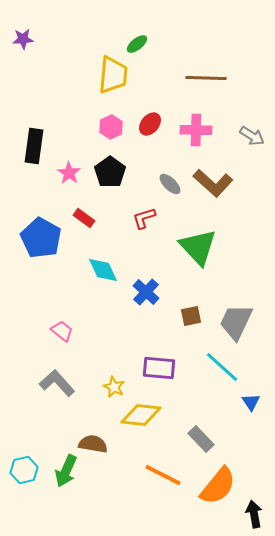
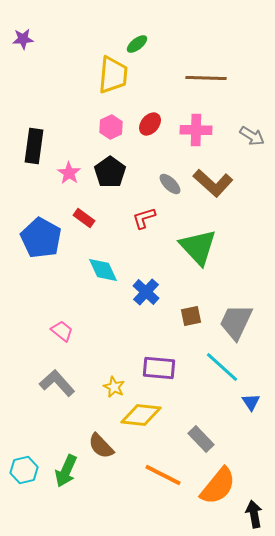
brown semicircle: moved 8 px right, 2 px down; rotated 144 degrees counterclockwise
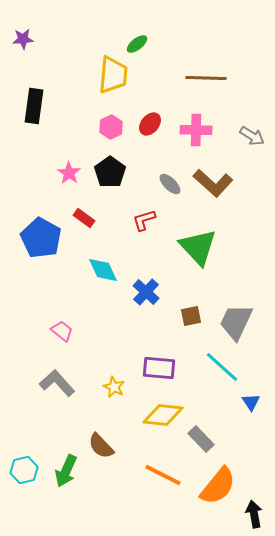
black rectangle: moved 40 px up
red L-shape: moved 2 px down
yellow diamond: moved 22 px right
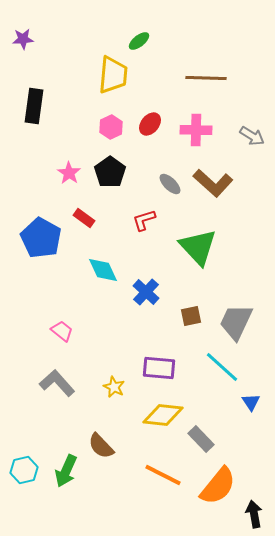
green ellipse: moved 2 px right, 3 px up
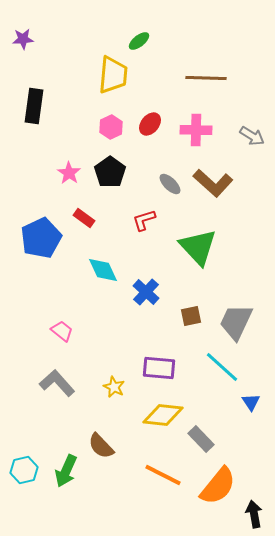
blue pentagon: rotated 18 degrees clockwise
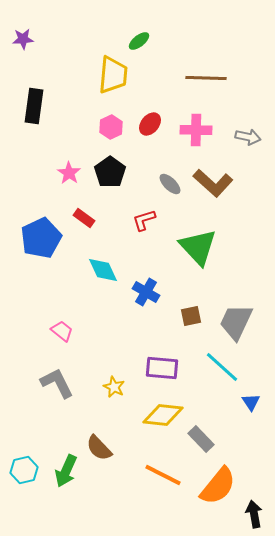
gray arrow: moved 4 px left, 1 px down; rotated 20 degrees counterclockwise
blue cross: rotated 12 degrees counterclockwise
purple rectangle: moved 3 px right
gray L-shape: rotated 15 degrees clockwise
brown semicircle: moved 2 px left, 2 px down
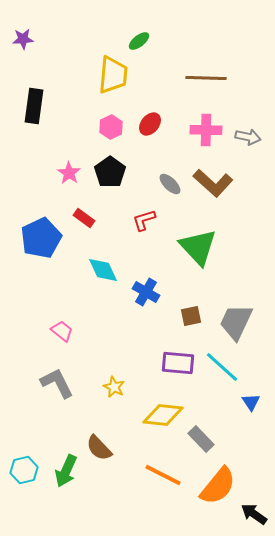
pink cross: moved 10 px right
purple rectangle: moved 16 px right, 5 px up
black arrow: rotated 44 degrees counterclockwise
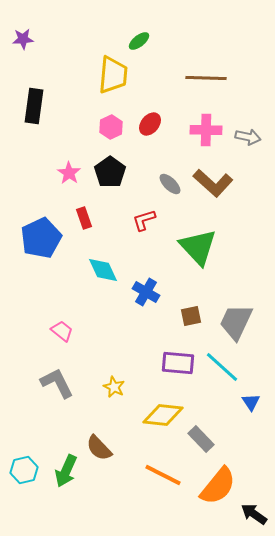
red rectangle: rotated 35 degrees clockwise
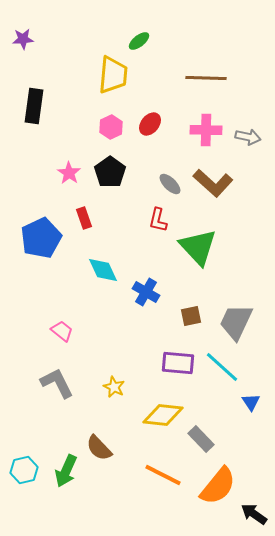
red L-shape: moved 14 px right; rotated 60 degrees counterclockwise
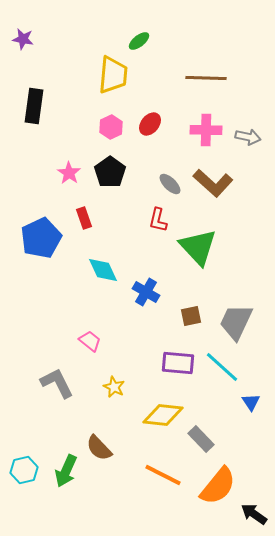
purple star: rotated 15 degrees clockwise
pink trapezoid: moved 28 px right, 10 px down
